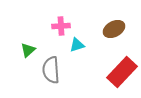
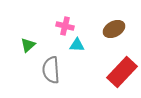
pink cross: moved 4 px right; rotated 18 degrees clockwise
cyan triangle: rotated 21 degrees clockwise
green triangle: moved 5 px up
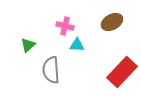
brown ellipse: moved 2 px left, 7 px up
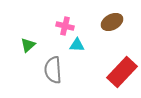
gray semicircle: moved 2 px right
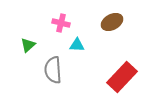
pink cross: moved 4 px left, 3 px up
red rectangle: moved 5 px down
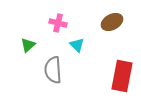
pink cross: moved 3 px left
cyan triangle: rotated 42 degrees clockwise
red rectangle: moved 1 px up; rotated 32 degrees counterclockwise
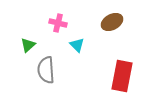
gray semicircle: moved 7 px left
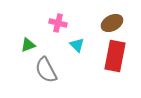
brown ellipse: moved 1 px down
green triangle: rotated 21 degrees clockwise
gray semicircle: rotated 24 degrees counterclockwise
red rectangle: moved 7 px left, 20 px up
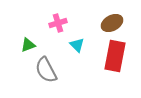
pink cross: rotated 30 degrees counterclockwise
